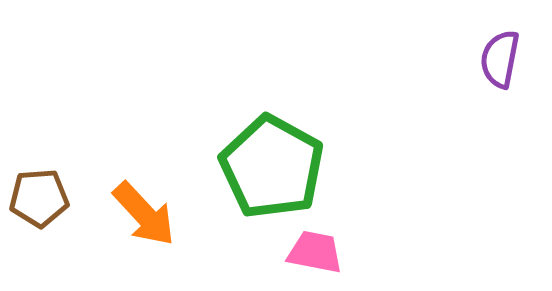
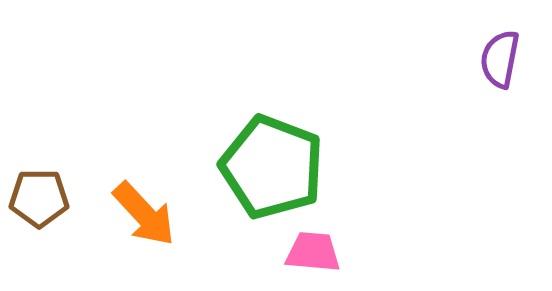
green pentagon: rotated 8 degrees counterclockwise
brown pentagon: rotated 4 degrees clockwise
pink trapezoid: moved 2 px left; rotated 6 degrees counterclockwise
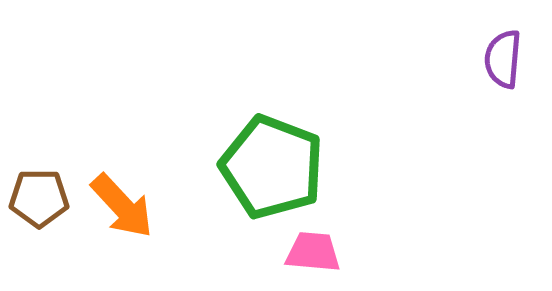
purple semicircle: moved 3 px right; rotated 6 degrees counterclockwise
orange arrow: moved 22 px left, 8 px up
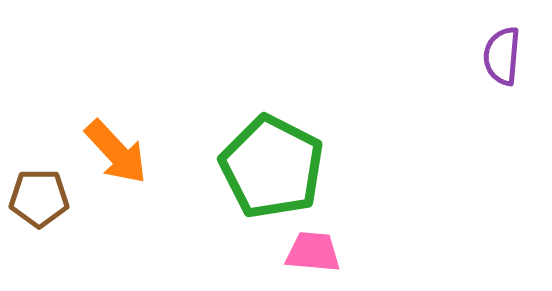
purple semicircle: moved 1 px left, 3 px up
green pentagon: rotated 6 degrees clockwise
orange arrow: moved 6 px left, 54 px up
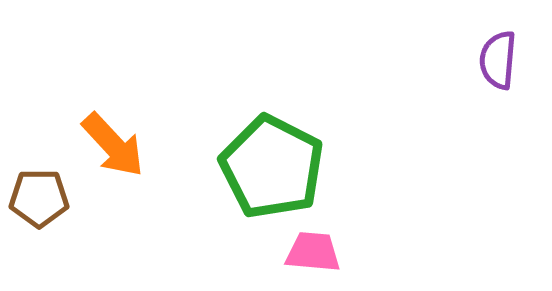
purple semicircle: moved 4 px left, 4 px down
orange arrow: moved 3 px left, 7 px up
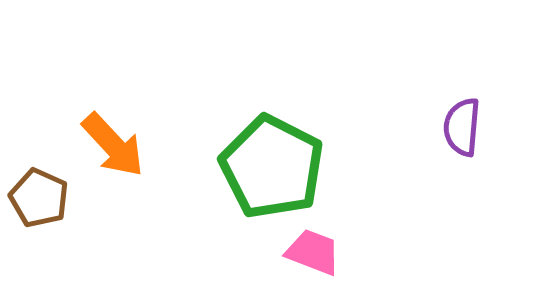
purple semicircle: moved 36 px left, 67 px down
brown pentagon: rotated 24 degrees clockwise
pink trapezoid: rotated 16 degrees clockwise
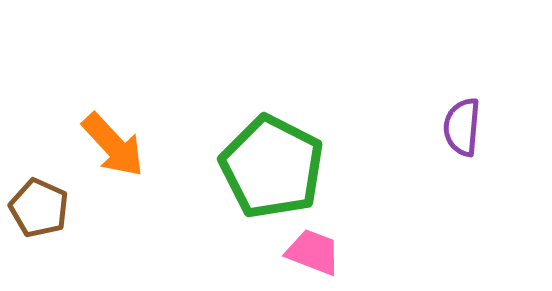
brown pentagon: moved 10 px down
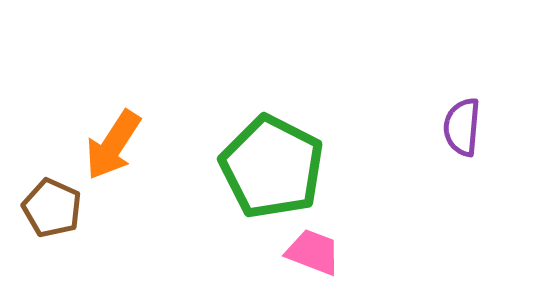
orange arrow: rotated 76 degrees clockwise
brown pentagon: moved 13 px right
